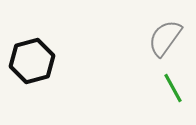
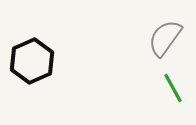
black hexagon: rotated 9 degrees counterclockwise
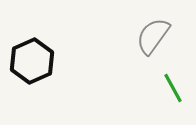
gray semicircle: moved 12 px left, 2 px up
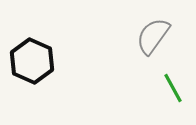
black hexagon: rotated 12 degrees counterclockwise
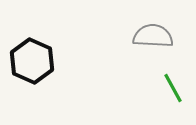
gray semicircle: rotated 57 degrees clockwise
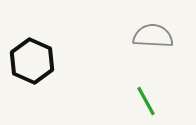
green line: moved 27 px left, 13 px down
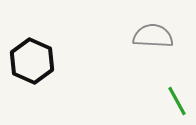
green line: moved 31 px right
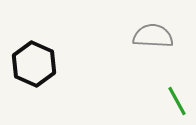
black hexagon: moved 2 px right, 3 px down
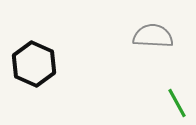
green line: moved 2 px down
